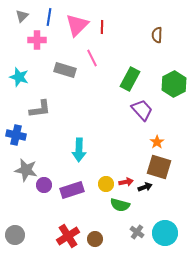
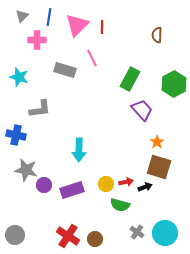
red cross: rotated 25 degrees counterclockwise
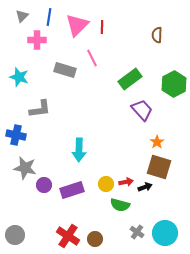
green rectangle: rotated 25 degrees clockwise
gray star: moved 1 px left, 2 px up
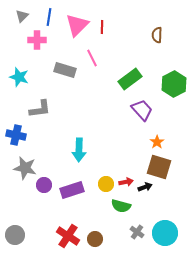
green semicircle: moved 1 px right, 1 px down
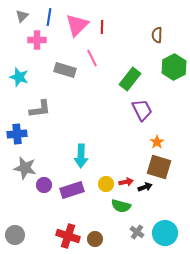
green rectangle: rotated 15 degrees counterclockwise
green hexagon: moved 17 px up
purple trapezoid: rotated 15 degrees clockwise
blue cross: moved 1 px right, 1 px up; rotated 18 degrees counterclockwise
cyan arrow: moved 2 px right, 6 px down
red cross: rotated 15 degrees counterclockwise
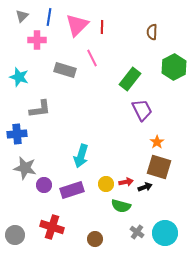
brown semicircle: moved 5 px left, 3 px up
cyan arrow: rotated 15 degrees clockwise
red cross: moved 16 px left, 9 px up
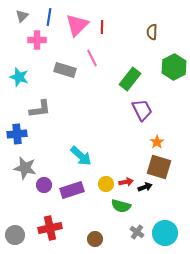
cyan arrow: rotated 65 degrees counterclockwise
red cross: moved 2 px left, 1 px down; rotated 30 degrees counterclockwise
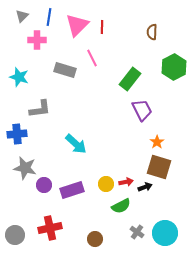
cyan arrow: moved 5 px left, 12 px up
green semicircle: rotated 42 degrees counterclockwise
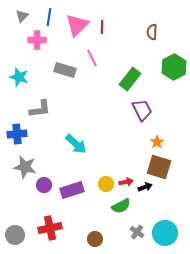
gray star: moved 1 px up
